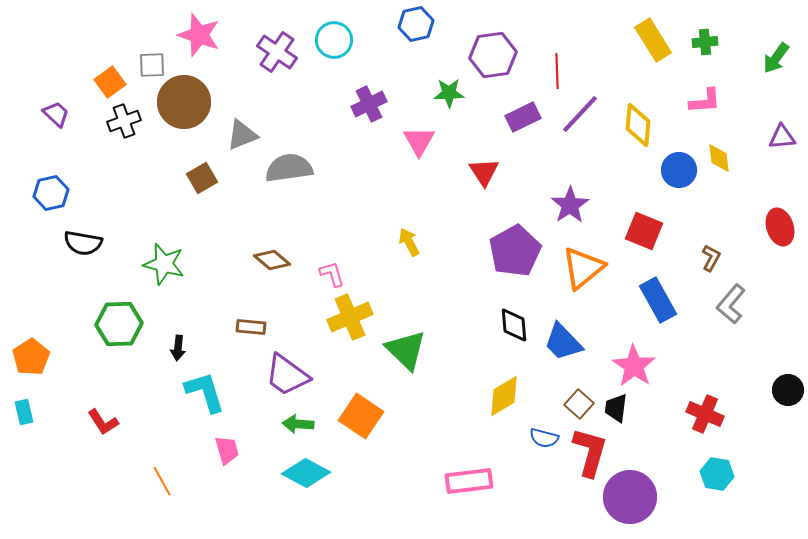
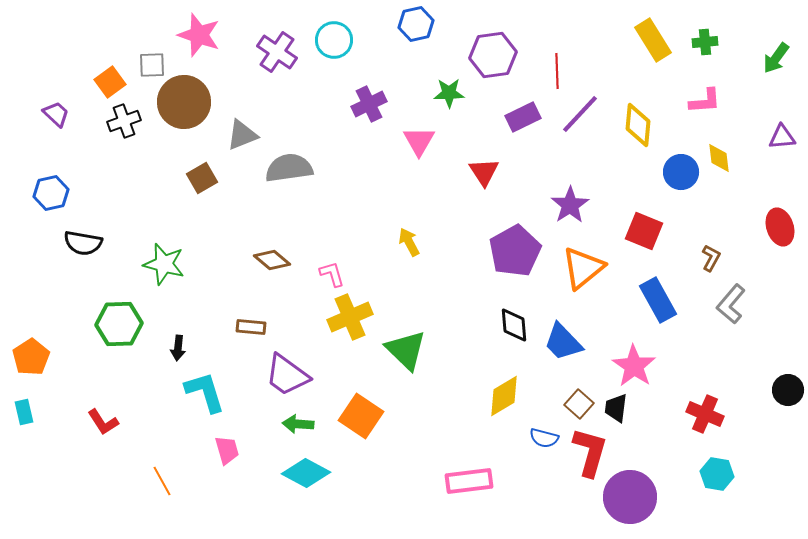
blue circle at (679, 170): moved 2 px right, 2 px down
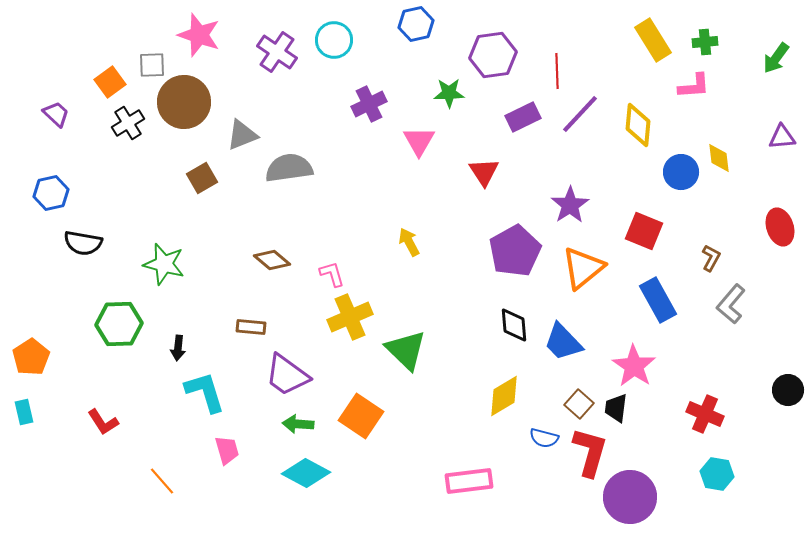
pink L-shape at (705, 101): moved 11 px left, 15 px up
black cross at (124, 121): moved 4 px right, 2 px down; rotated 12 degrees counterclockwise
orange line at (162, 481): rotated 12 degrees counterclockwise
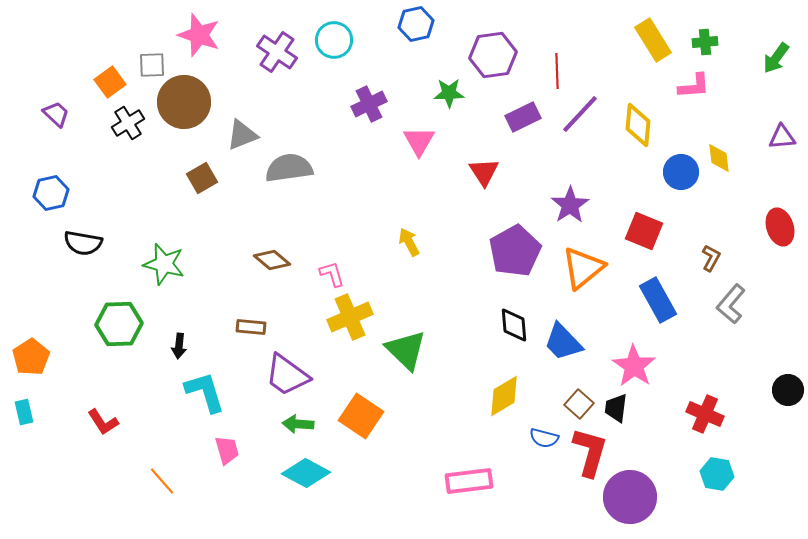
black arrow at (178, 348): moved 1 px right, 2 px up
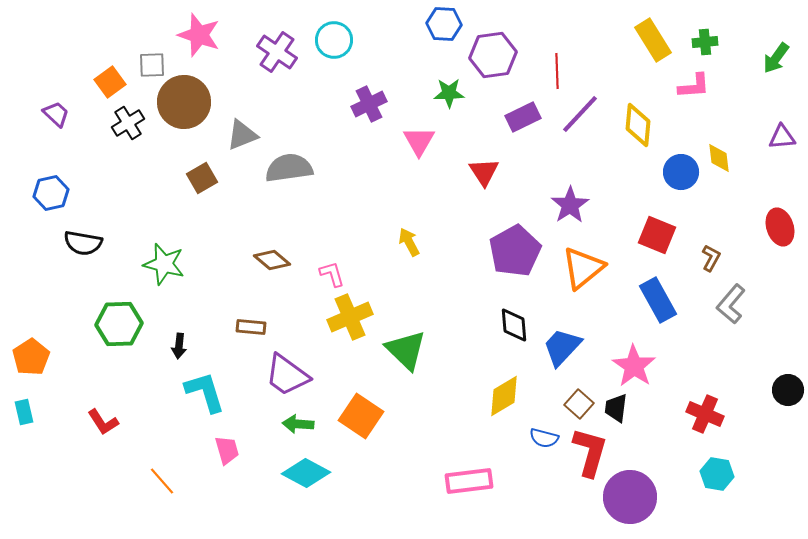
blue hexagon at (416, 24): moved 28 px right; rotated 16 degrees clockwise
red square at (644, 231): moved 13 px right, 4 px down
blue trapezoid at (563, 342): moved 1 px left, 5 px down; rotated 87 degrees clockwise
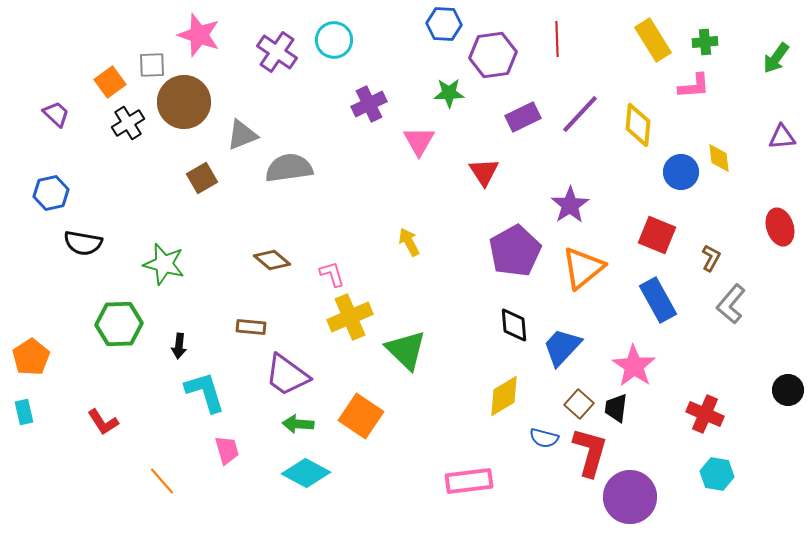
red line at (557, 71): moved 32 px up
